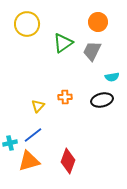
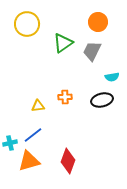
yellow triangle: rotated 40 degrees clockwise
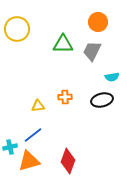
yellow circle: moved 10 px left, 5 px down
green triangle: moved 1 px down; rotated 35 degrees clockwise
cyan cross: moved 4 px down
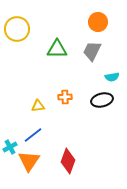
green triangle: moved 6 px left, 5 px down
cyan cross: rotated 16 degrees counterclockwise
orange triangle: rotated 40 degrees counterclockwise
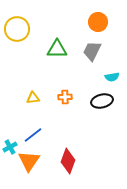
black ellipse: moved 1 px down
yellow triangle: moved 5 px left, 8 px up
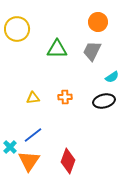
cyan semicircle: rotated 24 degrees counterclockwise
black ellipse: moved 2 px right
cyan cross: rotated 16 degrees counterclockwise
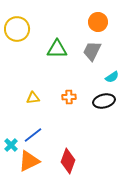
orange cross: moved 4 px right
cyan cross: moved 1 px right, 2 px up
orange triangle: rotated 30 degrees clockwise
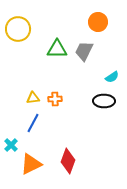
yellow circle: moved 1 px right
gray trapezoid: moved 8 px left
orange cross: moved 14 px left, 2 px down
black ellipse: rotated 15 degrees clockwise
blue line: moved 12 px up; rotated 24 degrees counterclockwise
orange triangle: moved 2 px right, 3 px down
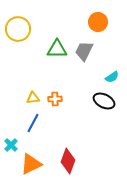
black ellipse: rotated 25 degrees clockwise
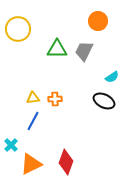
orange circle: moved 1 px up
blue line: moved 2 px up
red diamond: moved 2 px left, 1 px down
